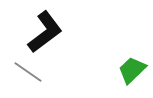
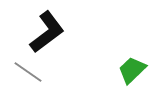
black L-shape: moved 2 px right
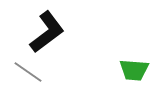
green trapezoid: moved 2 px right; rotated 132 degrees counterclockwise
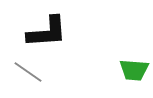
black L-shape: rotated 33 degrees clockwise
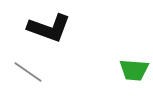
black L-shape: moved 2 px right, 4 px up; rotated 24 degrees clockwise
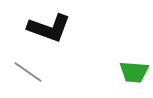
green trapezoid: moved 2 px down
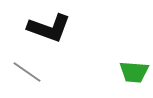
gray line: moved 1 px left
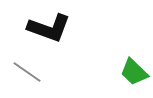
green trapezoid: rotated 40 degrees clockwise
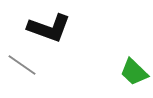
gray line: moved 5 px left, 7 px up
